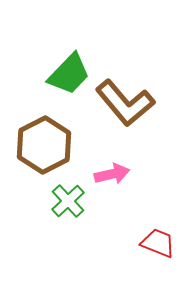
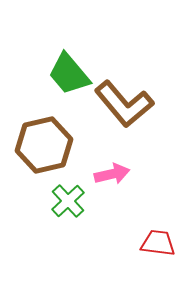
green trapezoid: rotated 96 degrees clockwise
brown L-shape: moved 1 px left, 1 px down
brown hexagon: rotated 14 degrees clockwise
red trapezoid: rotated 15 degrees counterclockwise
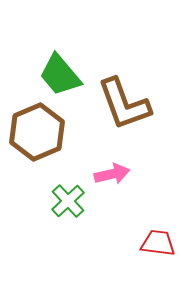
green trapezoid: moved 9 px left, 1 px down
brown L-shape: rotated 20 degrees clockwise
brown hexagon: moved 7 px left, 13 px up; rotated 10 degrees counterclockwise
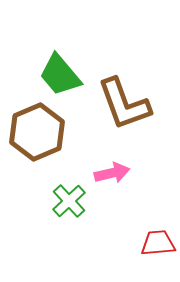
pink arrow: moved 1 px up
green cross: moved 1 px right
red trapezoid: rotated 12 degrees counterclockwise
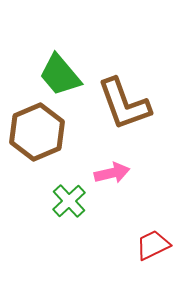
red trapezoid: moved 5 px left, 2 px down; rotated 21 degrees counterclockwise
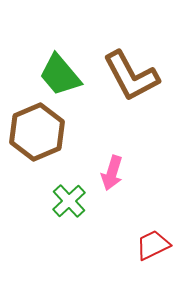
brown L-shape: moved 7 px right, 28 px up; rotated 8 degrees counterclockwise
pink arrow: rotated 120 degrees clockwise
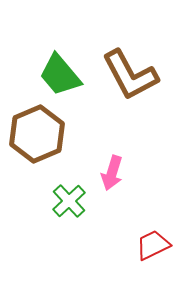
brown L-shape: moved 1 px left, 1 px up
brown hexagon: moved 2 px down
